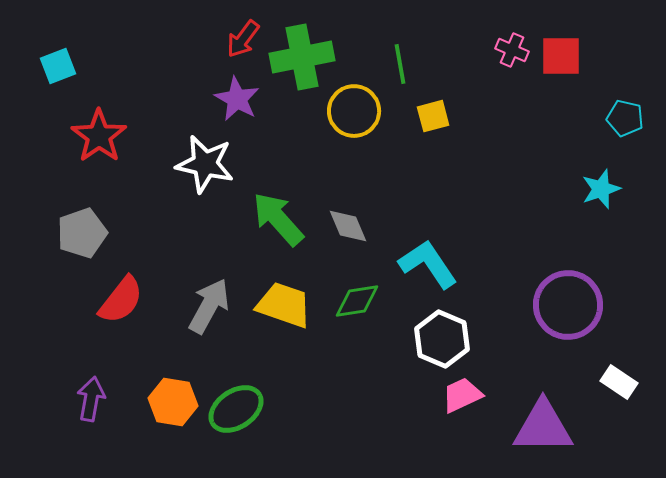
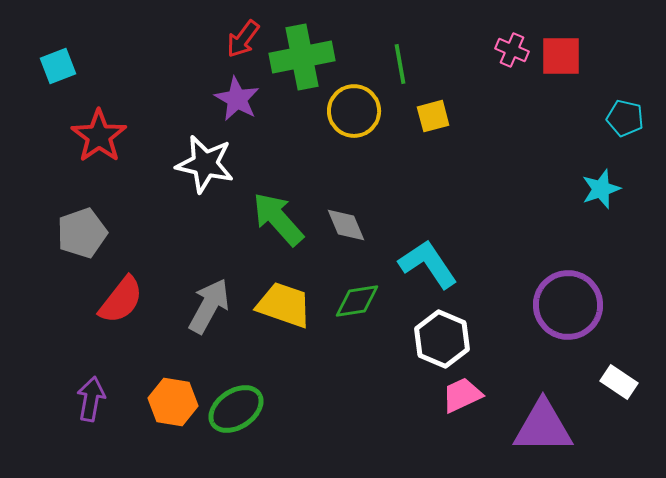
gray diamond: moved 2 px left, 1 px up
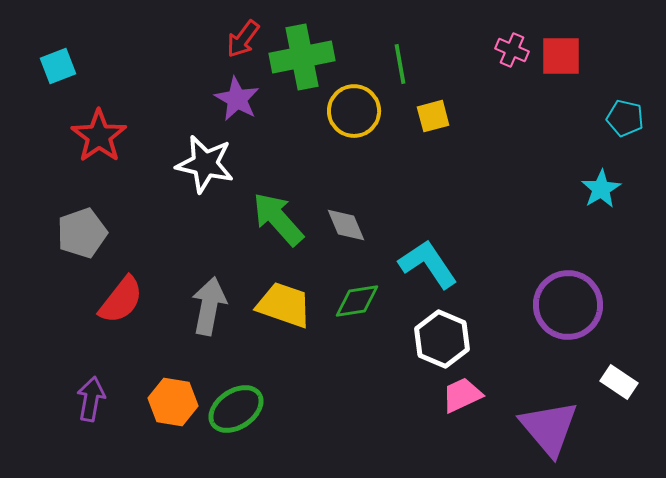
cyan star: rotated 12 degrees counterclockwise
gray arrow: rotated 18 degrees counterclockwise
purple triangle: moved 6 px right, 1 px down; rotated 50 degrees clockwise
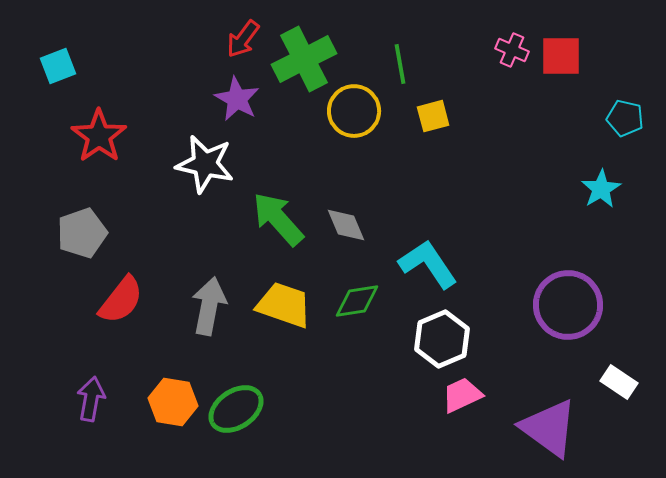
green cross: moved 2 px right, 2 px down; rotated 16 degrees counterclockwise
white hexagon: rotated 14 degrees clockwise
purple triangle: rotated 14 degrees counterclockwise
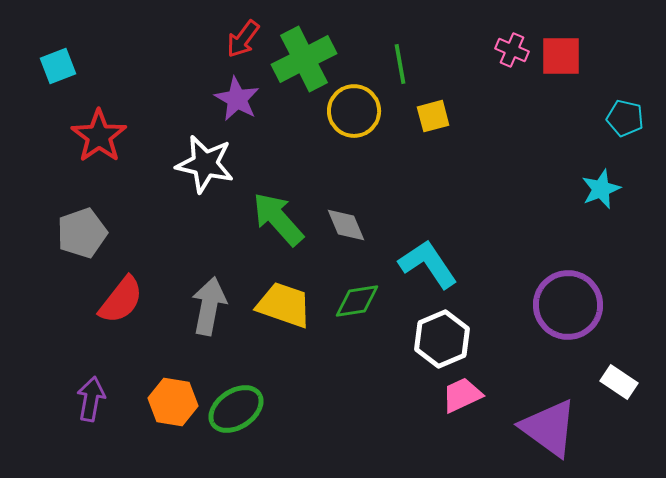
cyan star: rotated 9 degrees clockwise
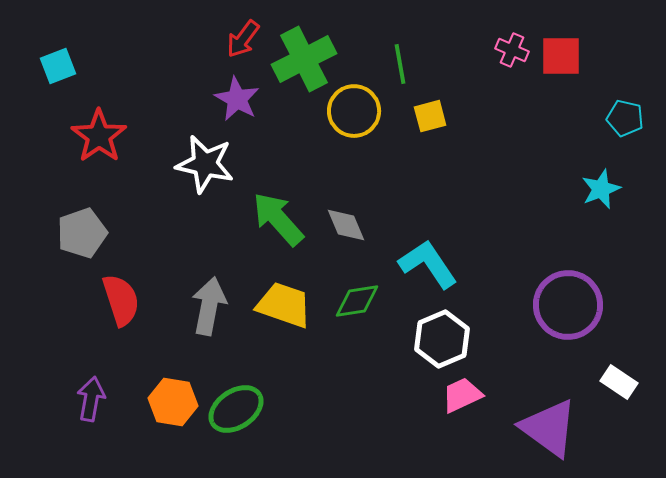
yellow square: moved 3 px left
red semicircle: rotated 56 degrees counterclockwise
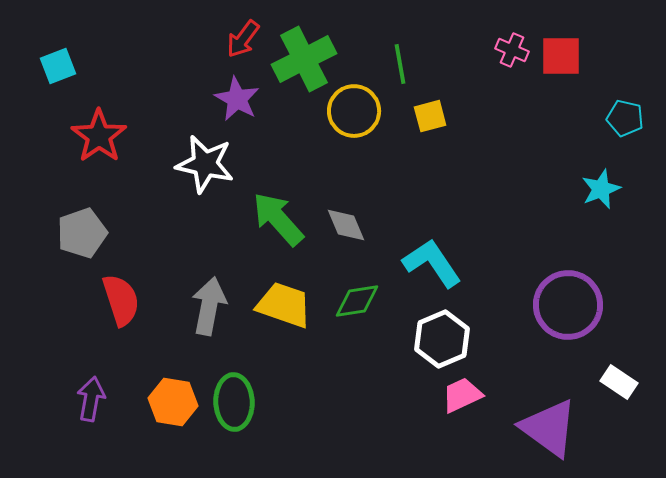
cyan L-shape: moved 4 px right, 1 px up
green ellipse: moved 2 px left, 7 px up; rotated 58 degrees counterclockwise
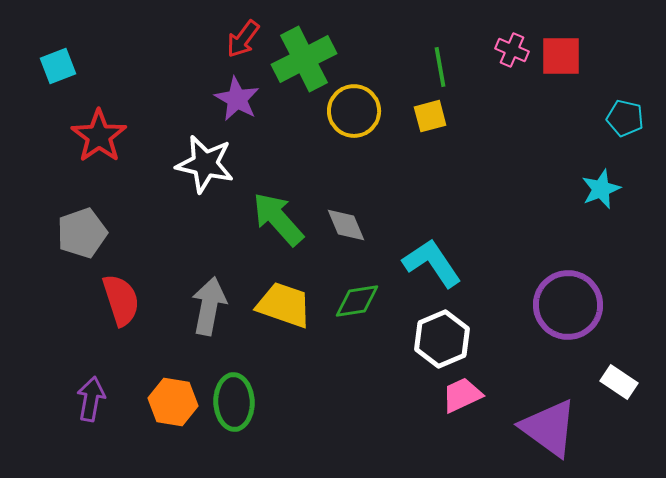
green line: moved 40 px right, 3 px down
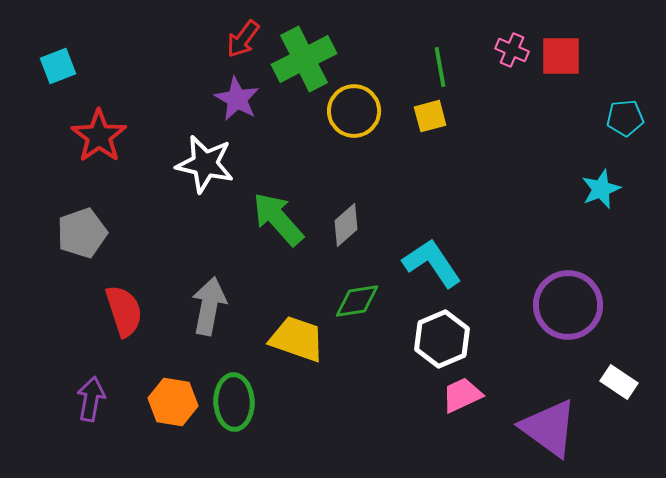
cyan pentagon: rotated 18 degrees counterclockwise
gray diamond: rotated 72 degrees clockwise
red semicircle: moved 3 px right, 11 px down
yellow trapezoid: moved 13 px right, 34 px down
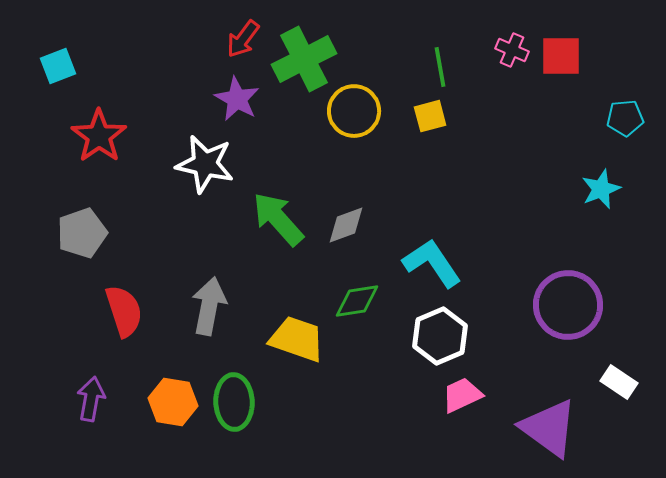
gray diamond: rotated 21 degrees clockwise
white hexagon: moved 2 px left, 3 px up
